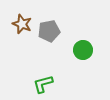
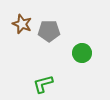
gray pentagon: rotated 10 degrees clockwise
green circle: moved 1 px left, 3 px down
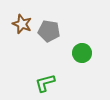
gray pentagon: rotated 10 degrees clockwise
green L-shape: moved 2 px right, 1 px up
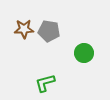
brown star: moved 2 px right, 5 px down; rotated 24 degrees counterclockwise
green circle: moved 2 px right
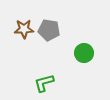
gray pentagon: moved 1 px up
green L-shape: moved 1 px left
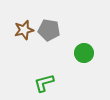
brown star: moved 1 px down; rotated 12 degrees counterclockwise
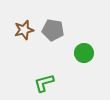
gray pentagon: moved 4 px right
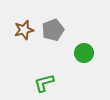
gray pentagon: rotated 30 degrees counterclockwise
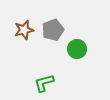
green circle: moved 7 px left, 4 px up
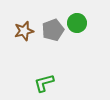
brown star: moved 1 px down
green circle: moved 26 px up
